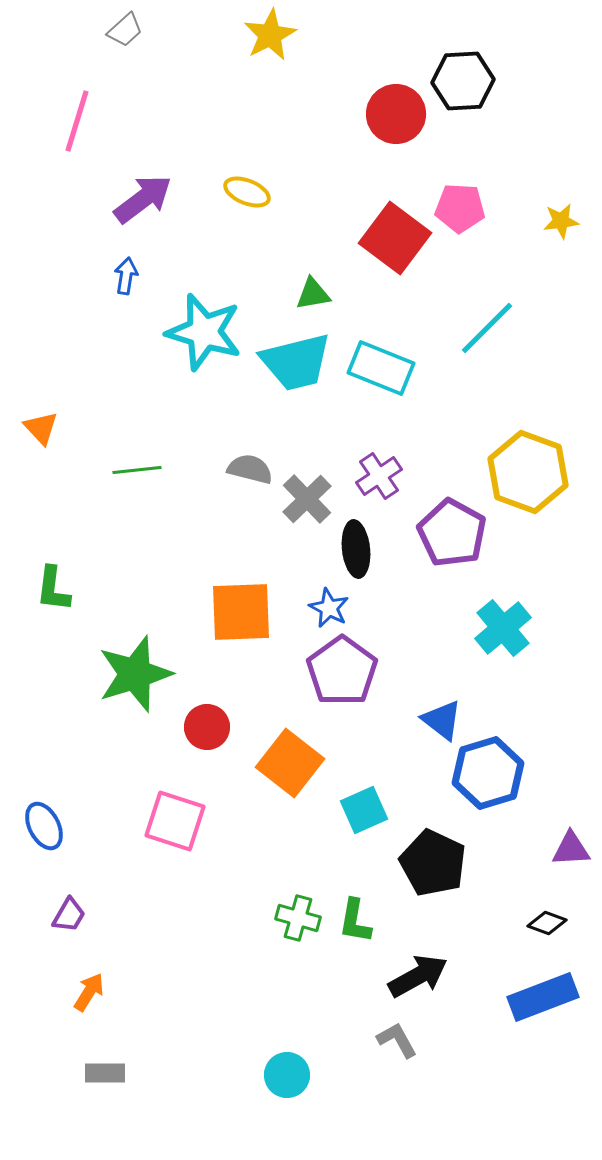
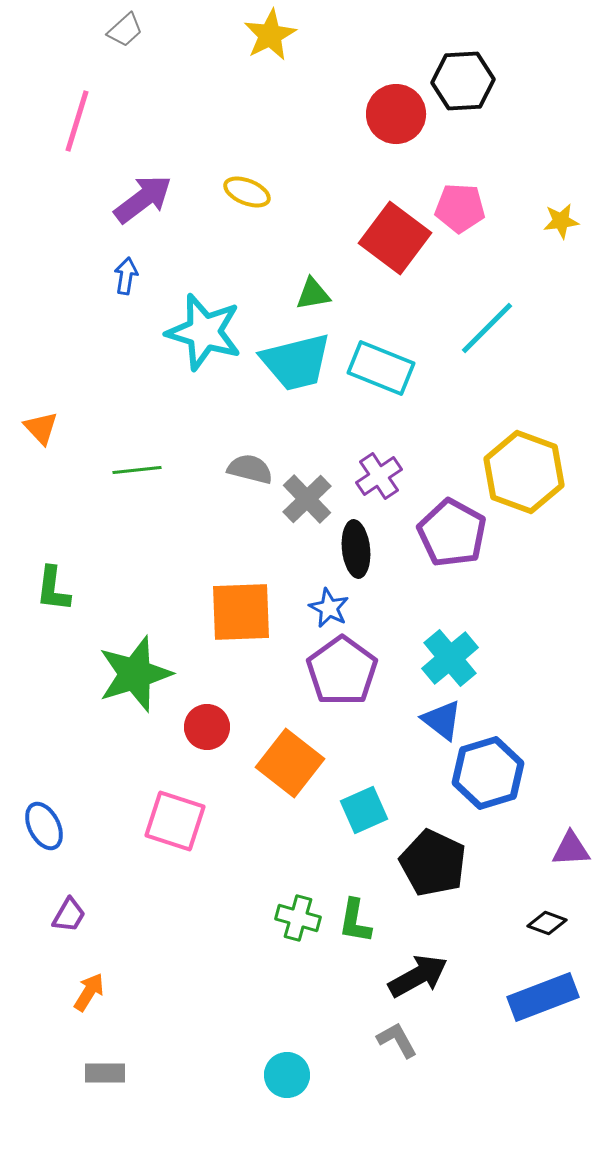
yellow hexagon at (528, 472): moved 4 px left
cyan cross at (503, 628): moved 53 px left, 30 px down
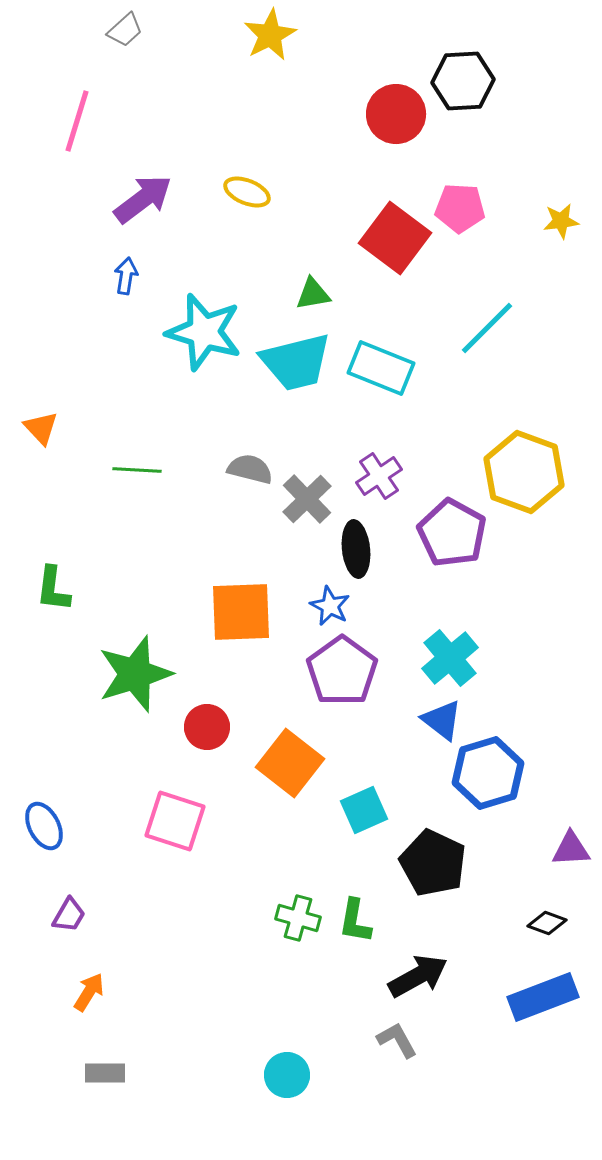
green line at (137, 470): rotated 9 degrees clockwise
blue star at (329, 608): moved 1 px right, 2 px up
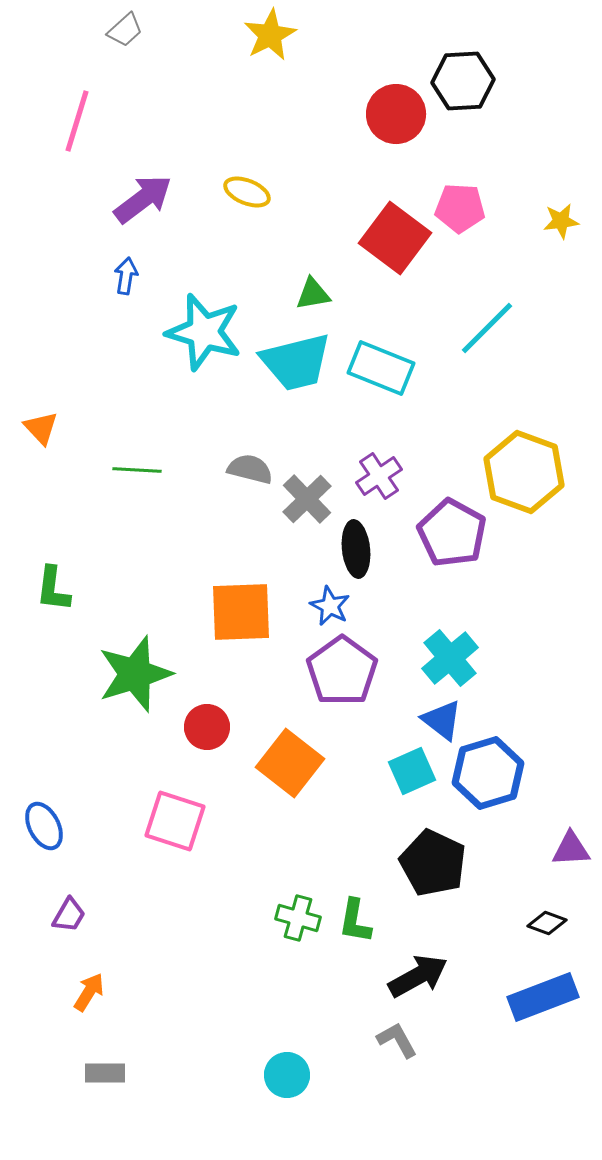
cyan square at (364, 810): moved 48 px right, 39 px up
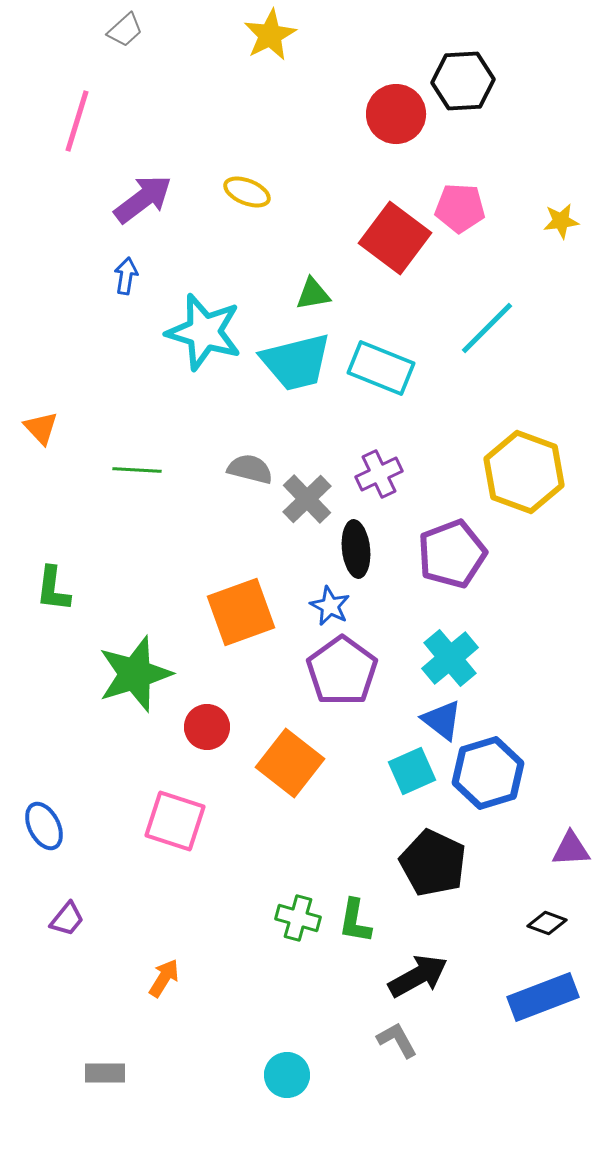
purple cross at (379, 476): moved 2 px up; rotated 9 degrees clockwise
purple pentagon at (452, 533): moved 21 px down; rotated 22 degrees clockwise
orange square at (241, 612): rotated 18 degrees counterclockwise
purple trapezoid at (69, 915): moved 2 px left, 4 px down; rotated 9 degrees clockwise
orange arrow at (89, 992): moved 75 px right, 14 px up
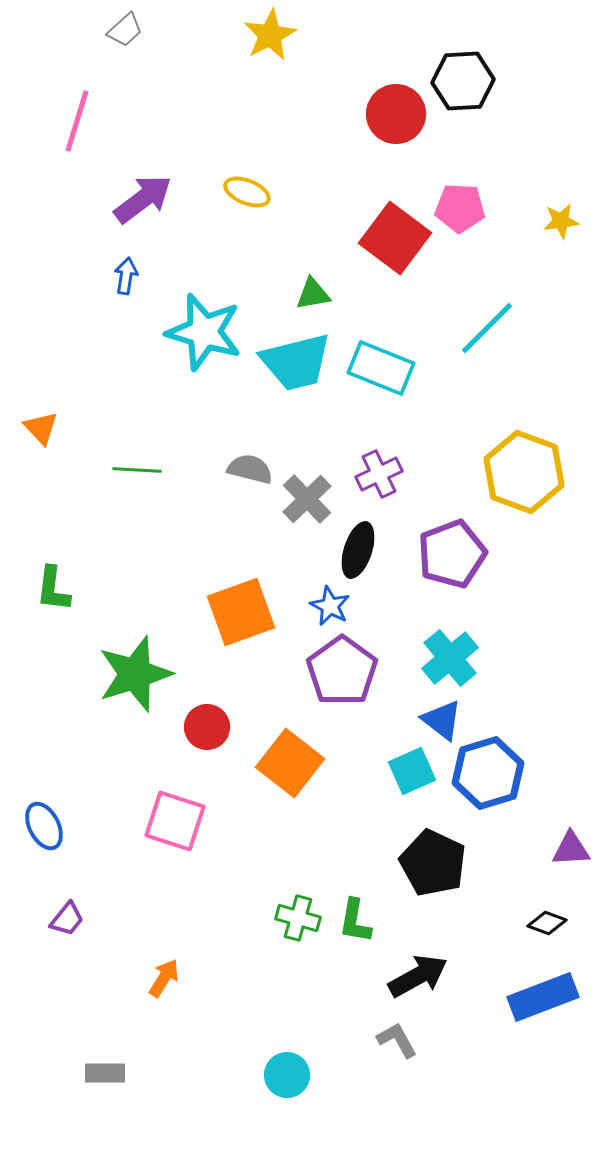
black ellipse at (356, 549): moved 2 px right, 1 px down; rotated 24 degrees clockwise
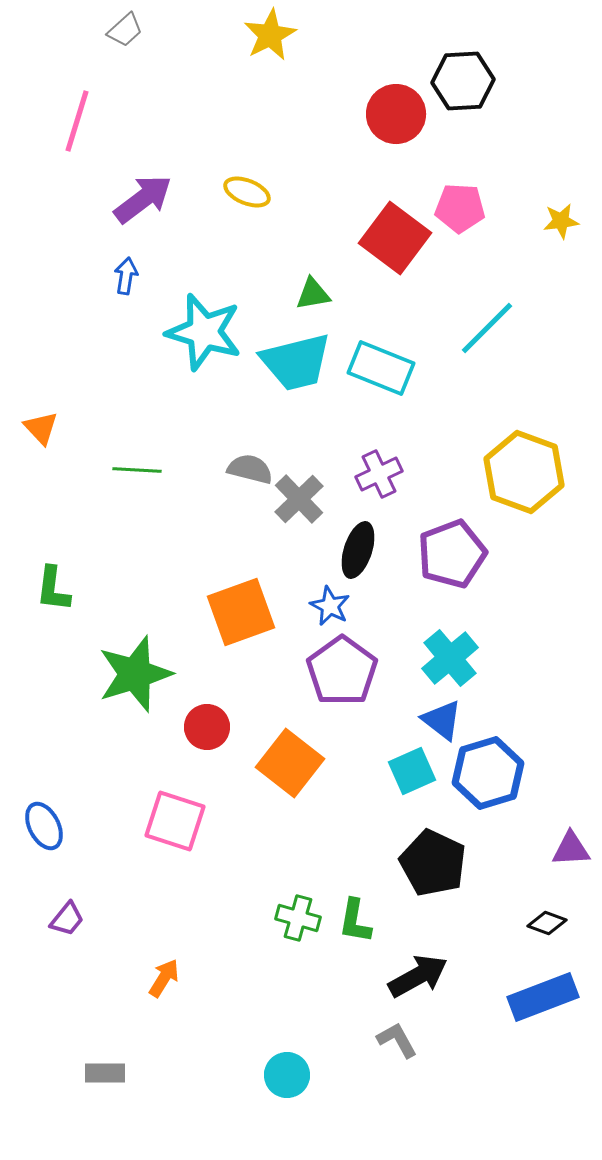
gray cross at (307, 499): moved 8 px left
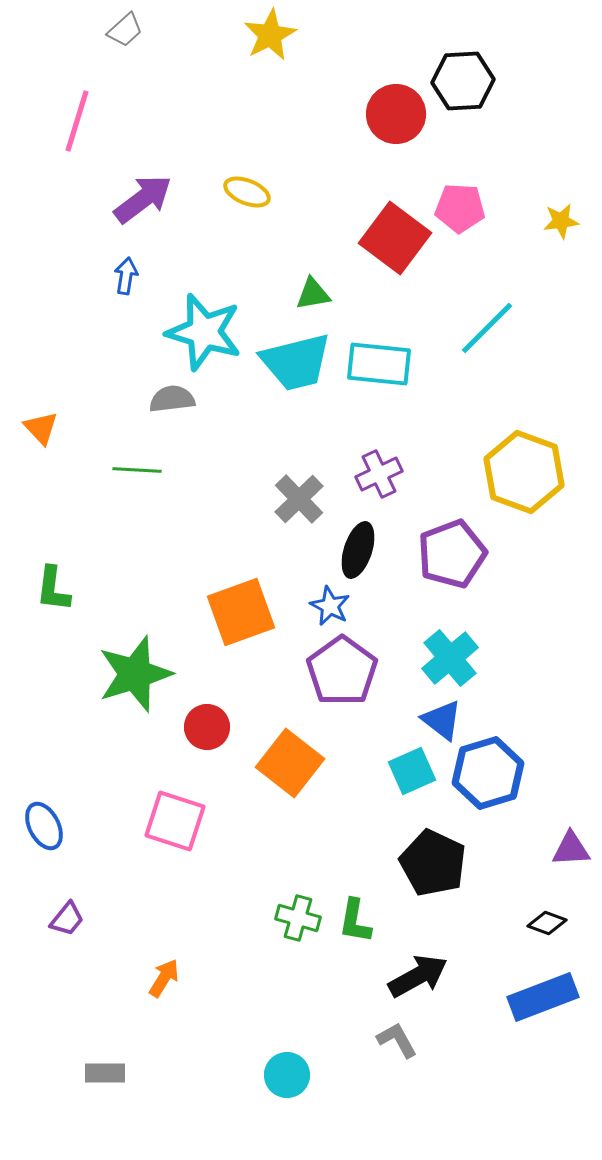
cyan rectangle at (381, 368): moved 2 px left, 4 px up; rotated 16 degrees counterclockwise
gray semicircle at (250, 469): moved 78 px left, 70 px up; rotated 21 degrees counterclockwise
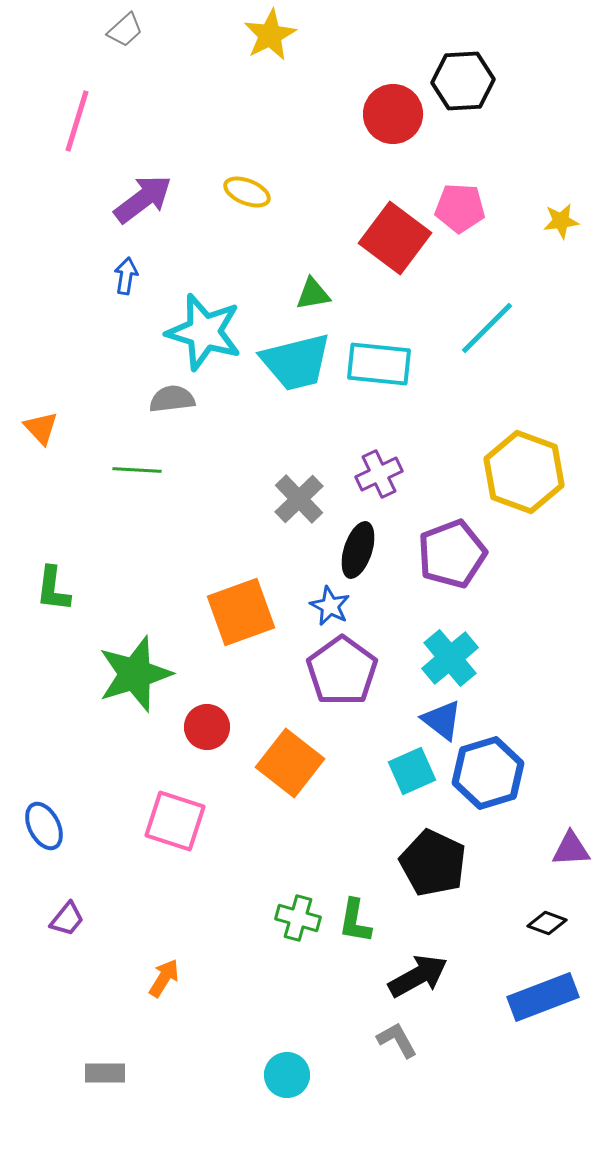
red circle at (396, 114): moved 3 px left
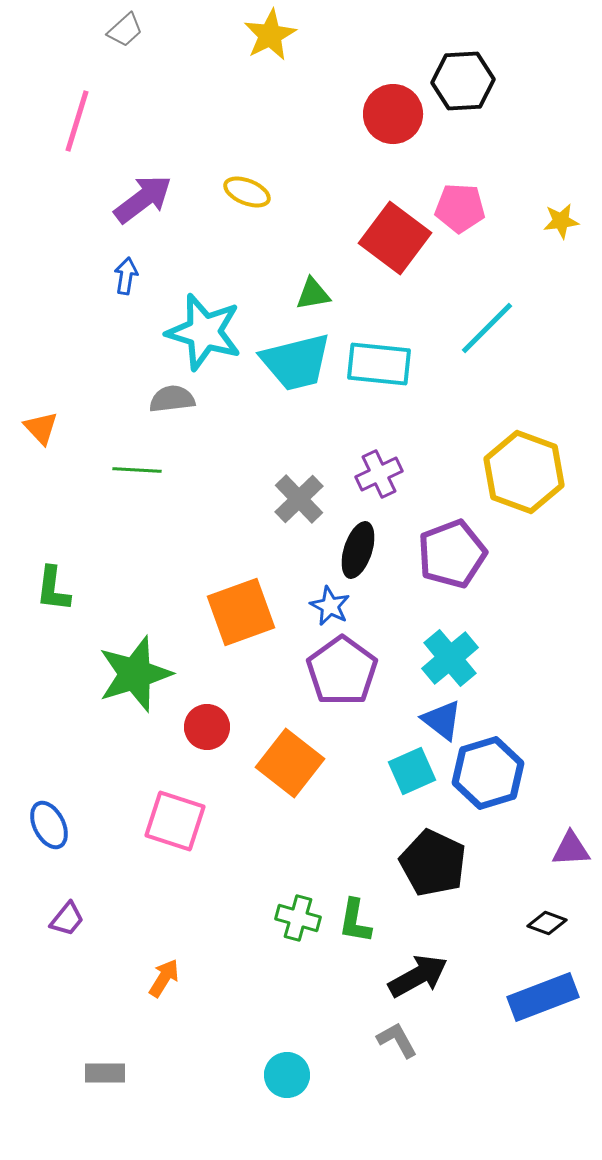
blue ellipse at (44, 826): moved 5 px right, 1 px up
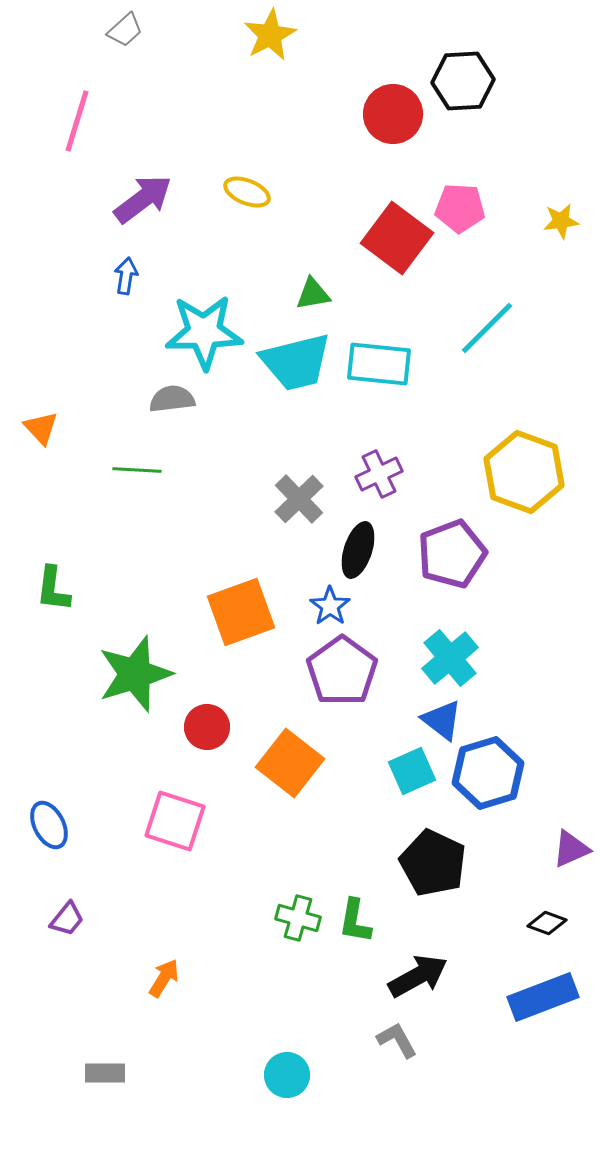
red square at (395, 238): moved 2 px right
cyan star at (204, 332): rotated 18 degrees counterclockwise
blue star at (330, 606): rotated 9 degrees clockwise
purple triangle at (571, 849): rotated 21 degrees counterclockwise
